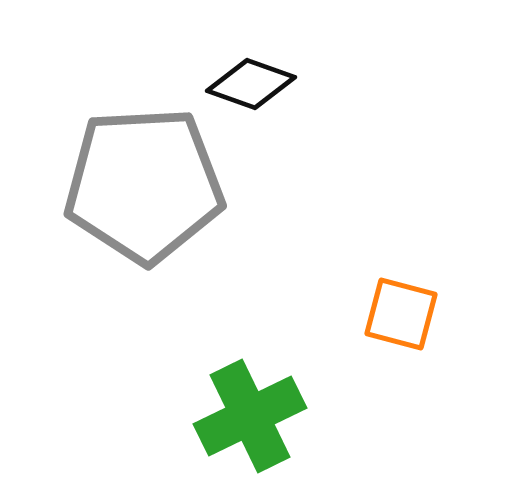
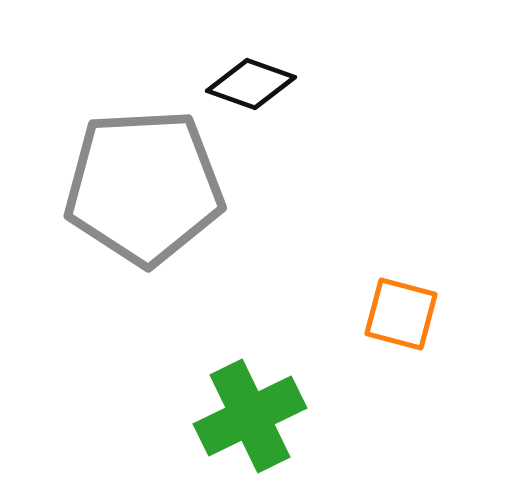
gray pentagon: moved 2 px down
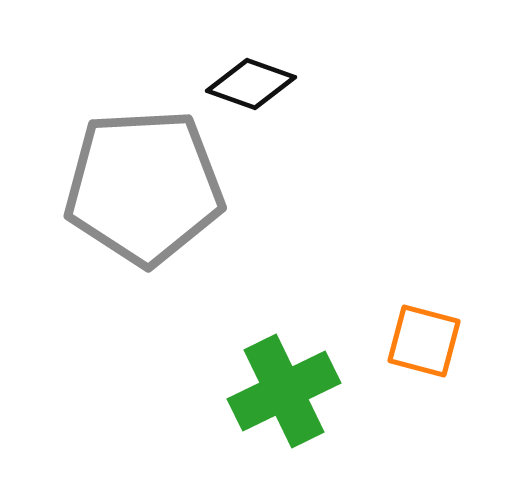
orange square: moved 23 px right, 27 px down
green cross: moved 34 px right, 25 px up
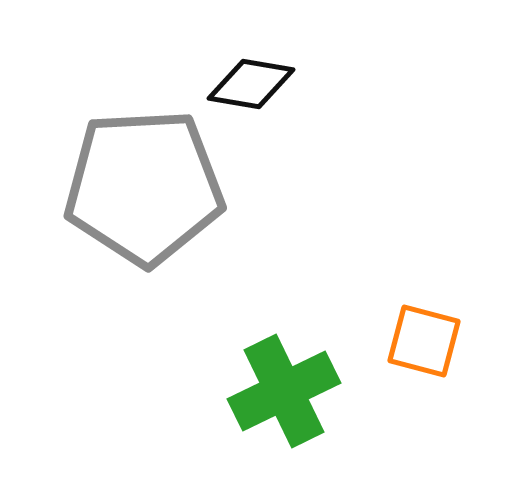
black diamond: rotated 10 degrees counterclockwise
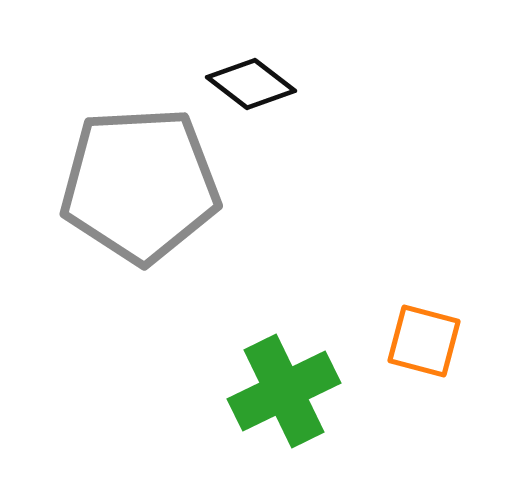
black diamond: rotated 28 degrees clockwise
gray pentagon: moved 4 px left, 2 px up
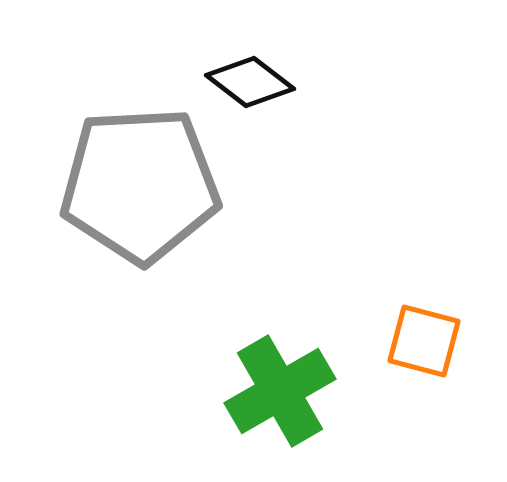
black diamond: moved 1 px left, 2 px up
green cross: moved 4 px left; rotated 4 degrees counterclockwise
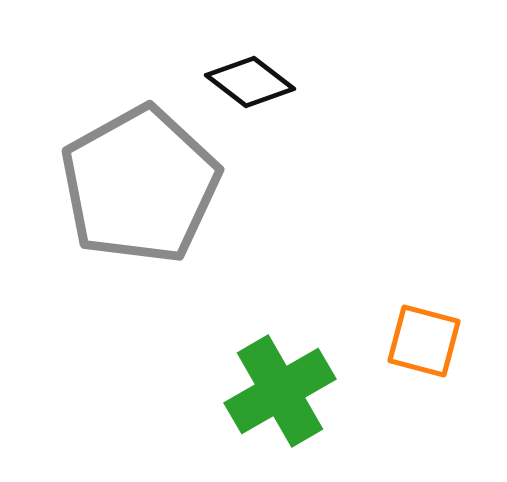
gray pentagon: rotated 26 degrees counterclockwise
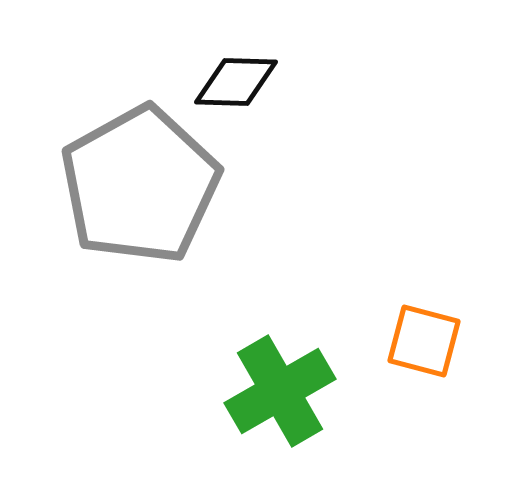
black diamond: moved 14 px left; rotated 36 degrees counterclockwise
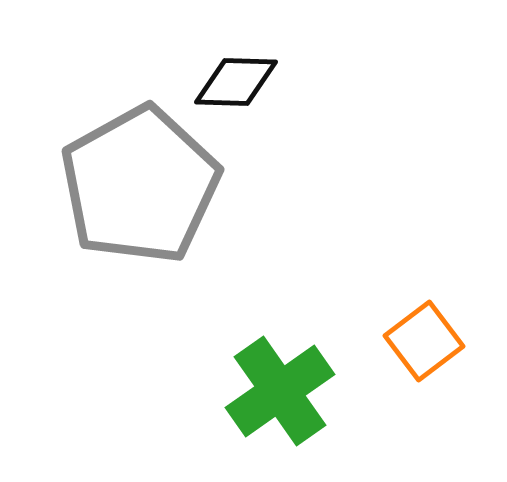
orange square: rotated 38 degrees clockwise
green cross: rotated 5 degrees counterclockwise
